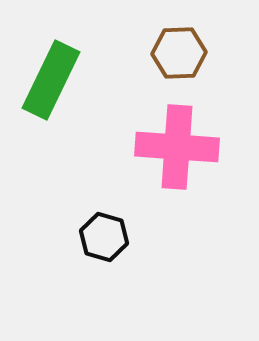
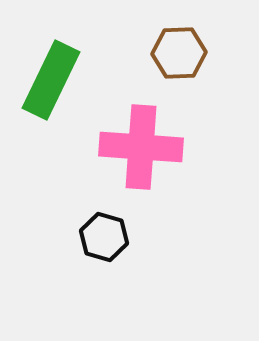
pink cross: moved 36 px left
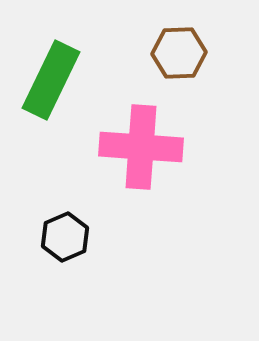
black hexagon: moved 39 px left; rotated 21 degrees clockwise
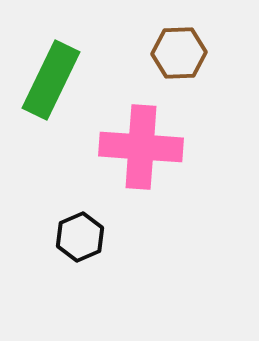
black hexagon: moved 15 px right
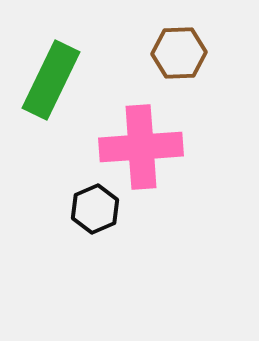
pink cross: rotated 8 degrees counterclockwise
black hexagon: moved 15 px right, 28 px up
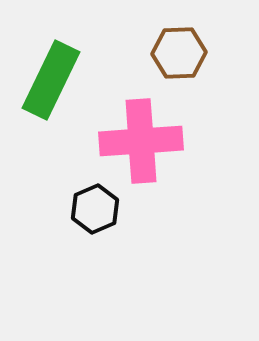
pink cross: moved 6 px up
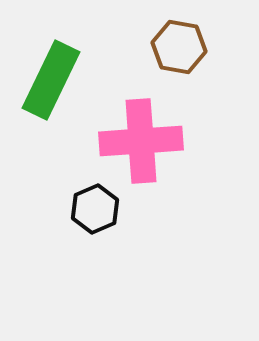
brown hexagon: moved 6 px up; rotated 12 degrees clockwise
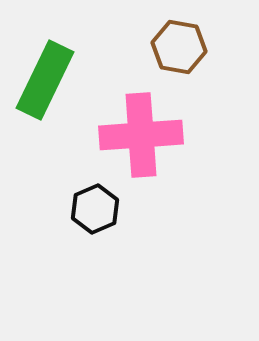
green rectangle: moved 6 px left
pink cross: moved 6 px up
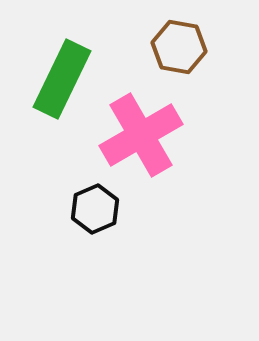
green rectangle: moved 17 px right, 1 px up
pink cross: rotated 26 degrees counterclockwise
